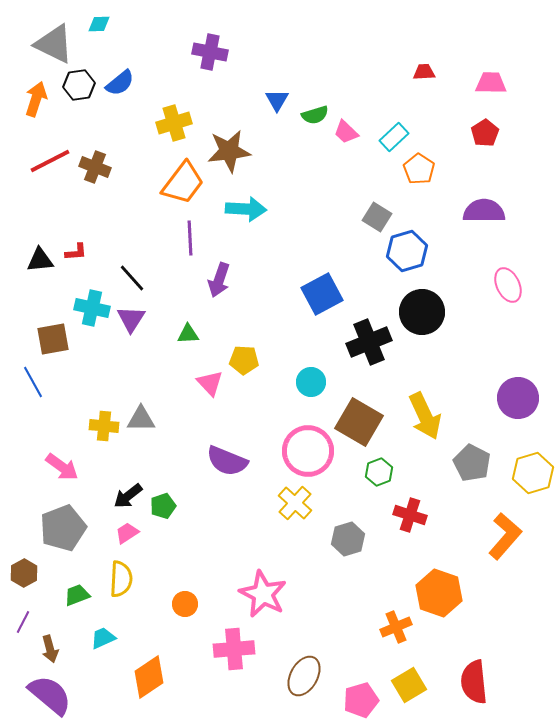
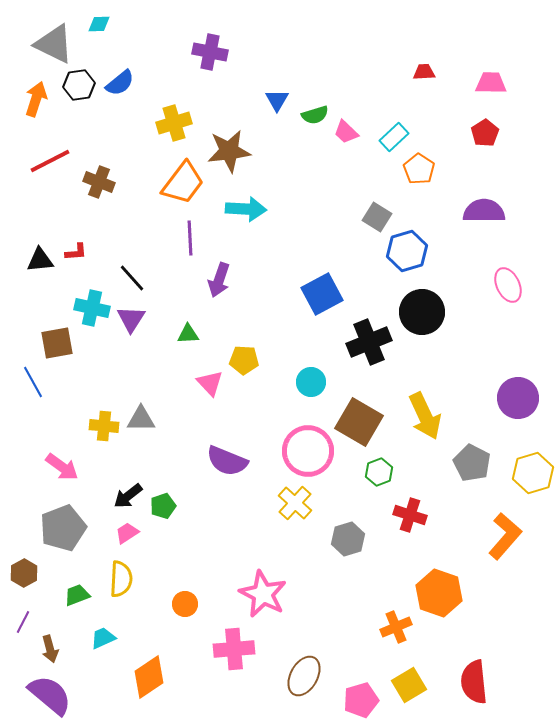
brown cross at (95, 167): moved 4 px right, 15 px down
brown square at (53, 339): moved 4 px right, 4 px down
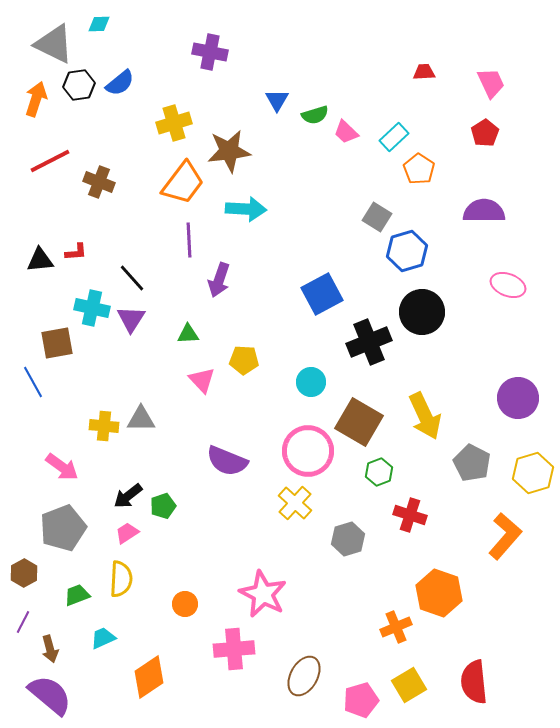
pink trapezoid at (491, 83): rotated 64 degrees clockwise
purple line at (190, 238): moved 1 px left, 2 px down
pink ellipse at (508, 285): rotated 44 degrees counterclockwise
pink triangle at (210, 383): moved 8 px left, 3 px up
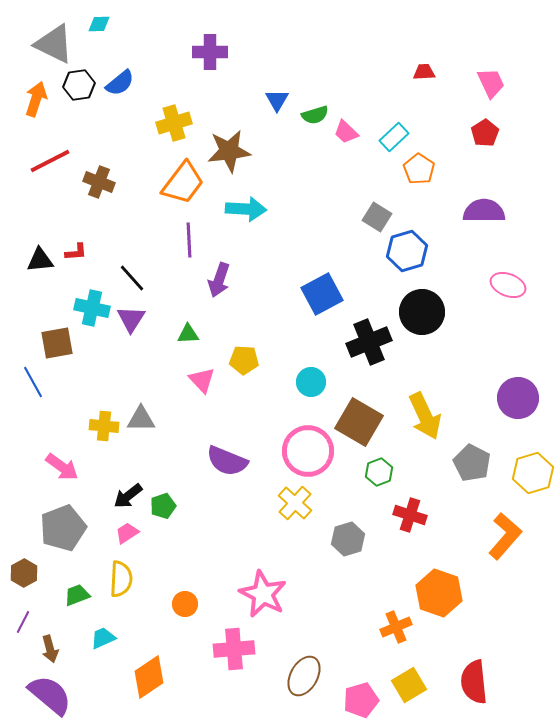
purple cross at (210, 52): rotated 12 degrees counterclockwise
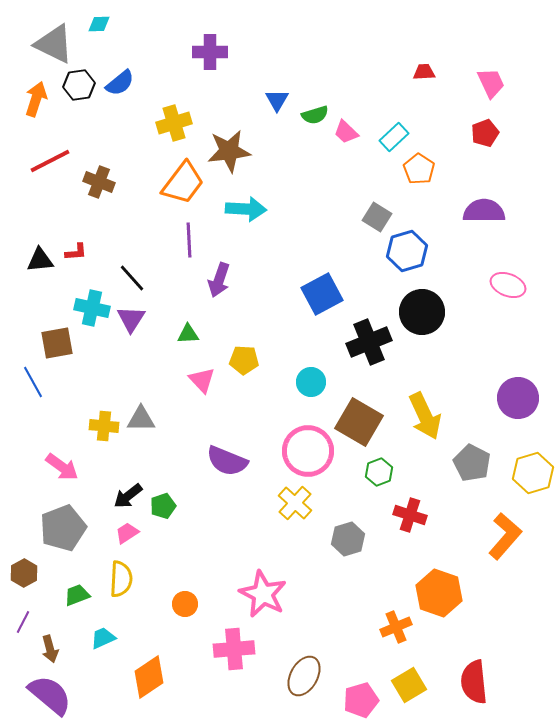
red pentagon at (485, 133): rotated 12 degrees clockwise
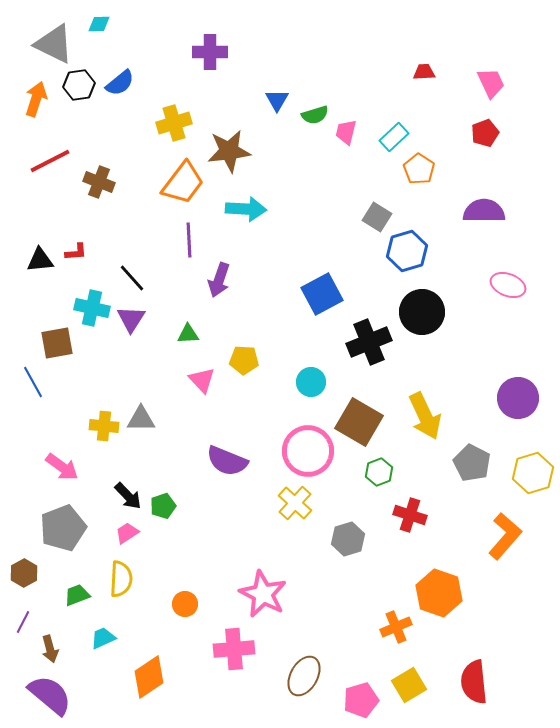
pink trapezoid at (346, 132): rotated 60 degrees clockwise
black arrow at (128, 496): rotated 96 degrees counterclockwise
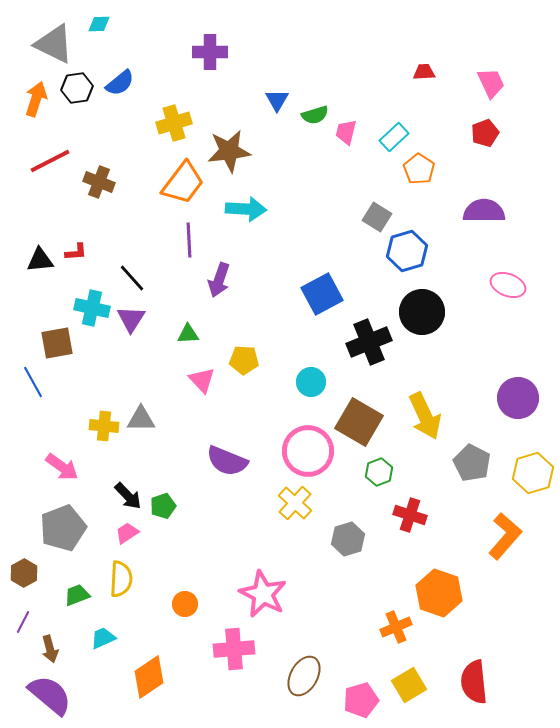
black hexagon at (79, 85): moved 2 px left, 3 px down
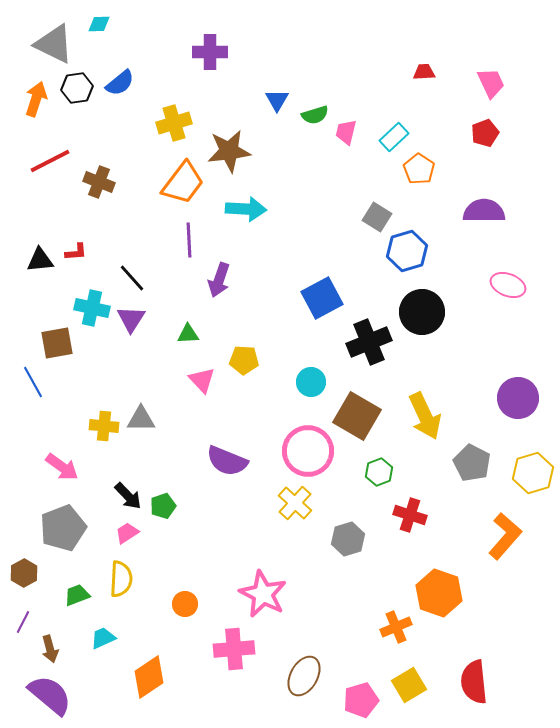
blue square at (322, 294): moved 4 px down
brown square at (359, 422): moved 2 px left, 6 px up
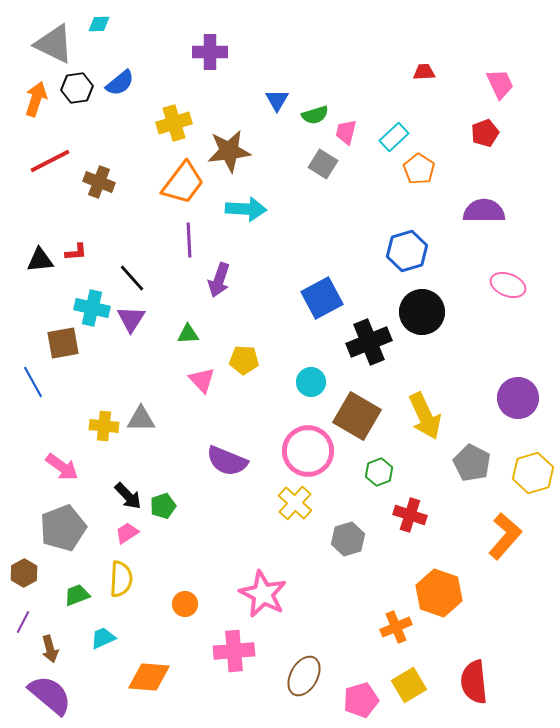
pink trapezoid at (491, 83): moved 9 px right, 1 px down
gray square at (377, 217): moved 54 px left, 53 px up
brown square at (57, 343): moved 6 px right
pink cross at (234, 649): moved 2 px down
orange diamond at (149, 677): rotated 39 degrees clockwise
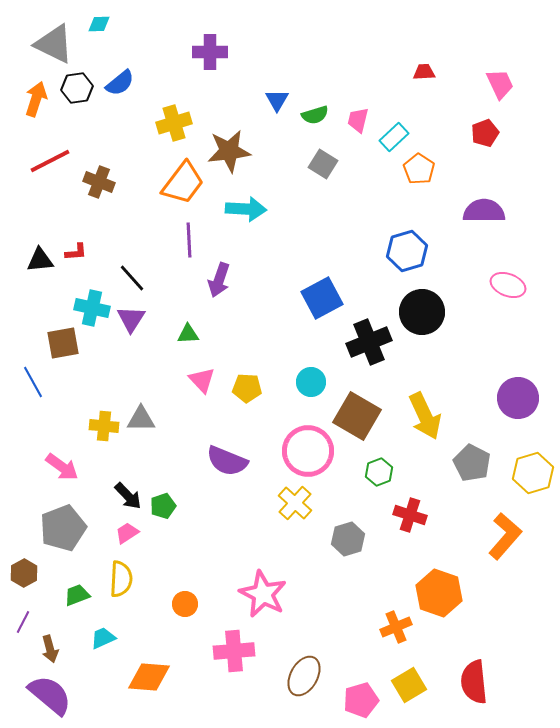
pink trapezoid at (346, 132): moved 12 px right, 12 px up
yellow pentagon at (244, 360): moved 3 px right, 28 px down
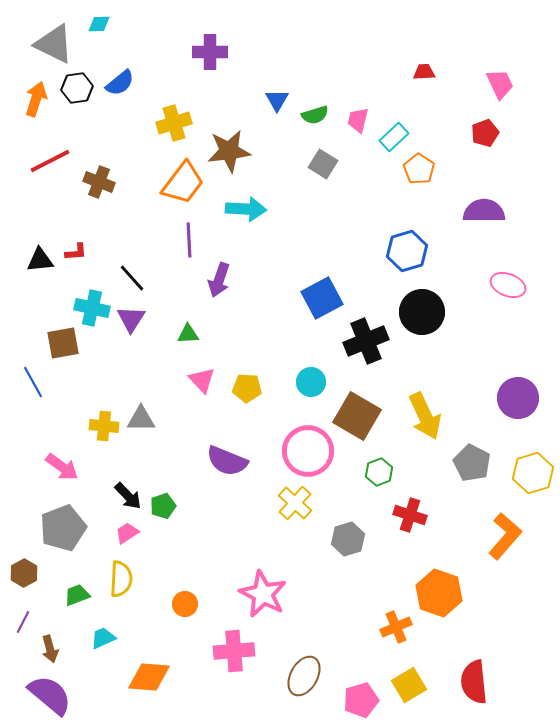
black cross at (369, 342): moved 3 px left, 1 px up
